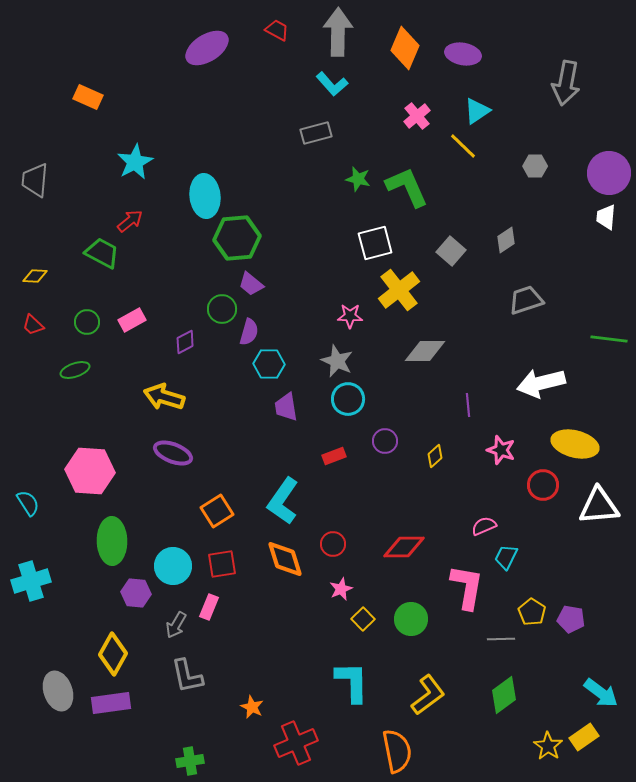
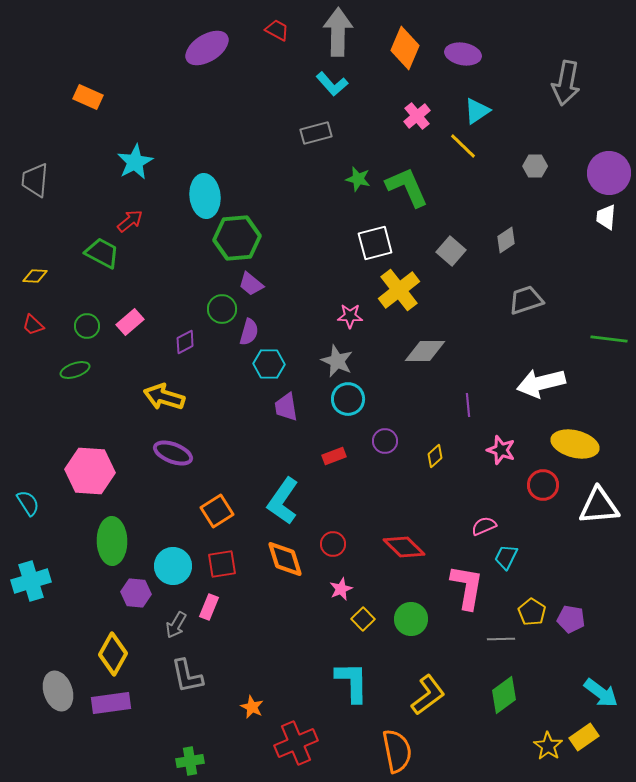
pink rectangle at (132, 320): moved 2 px left, 2 px down; rotated 12 degrees counterclockwise
green circle at (87, 322): moved 4 px down
red diamond at (404, 547): rotated 45 degrees clockwise
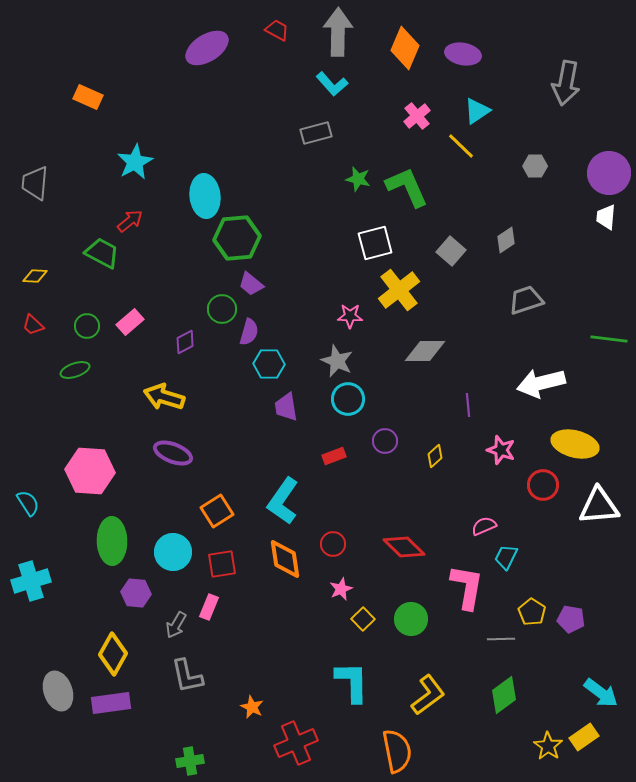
yellow line at (463, 146): moved 2 px left
gray trapezoid at (35, 180): moved 3 px down
orange diamond at (285, 559): rotated 9 degrees clockwise
cyan circle at (173, 566): moved 14 px up
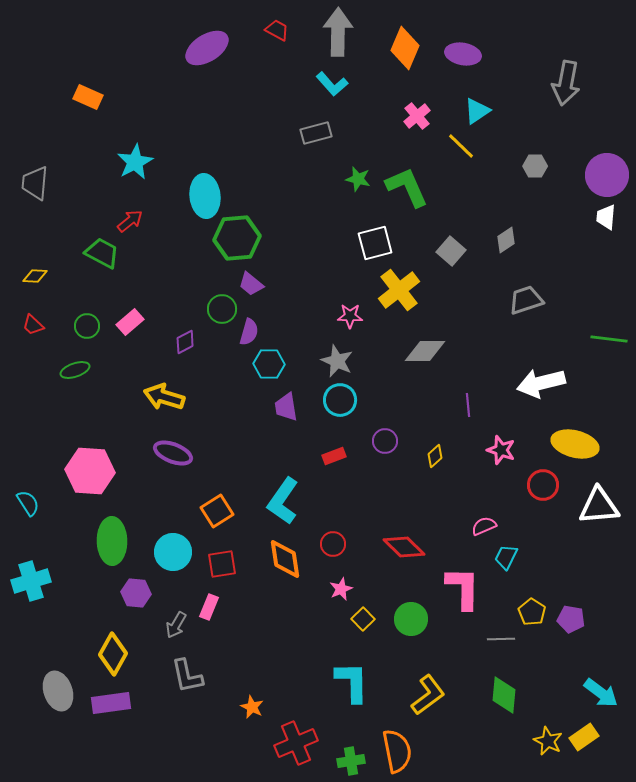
purple circle at (609, 173): moved 2 px left, 2 px down
cyan circle at (348, 399): moved 8 px left, 1 px down
pink L-shape at (467, 587): moved 4 px left, 1 px down; rotated 9 degrees counterclockwise
green diamond at (504, 695): rotated 48 degrees counterclockwise
yellow star at (548, 746): moved 5 px up; rotated 8 degrees counterclockwise
green cross at (190, 761): moved 161 px right
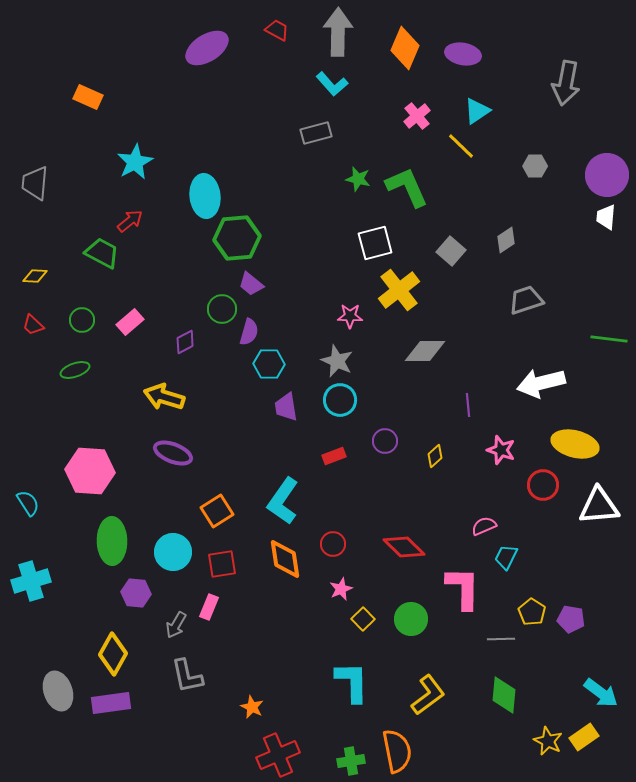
green circle at (87, 326): moved 5 px left, 6 px up
red cross at (296, 743): moved 18 px left, 12 px down
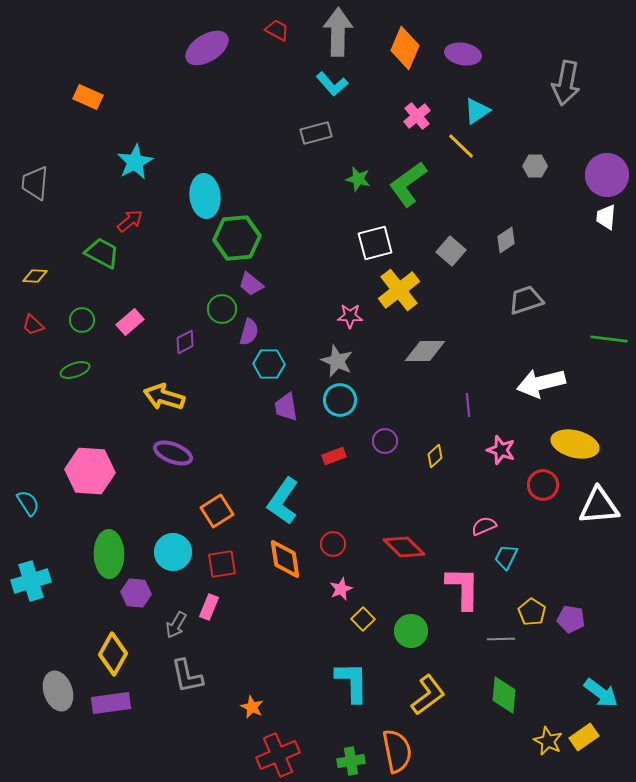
green L-shape at (407, 187): moved 1 px right, 3 px up; rotated 102 degrees counterclockwise
green ellipse at (112, 541): moved 3 px left, 13 px down
green circle at (411, 619): moved 12 px down
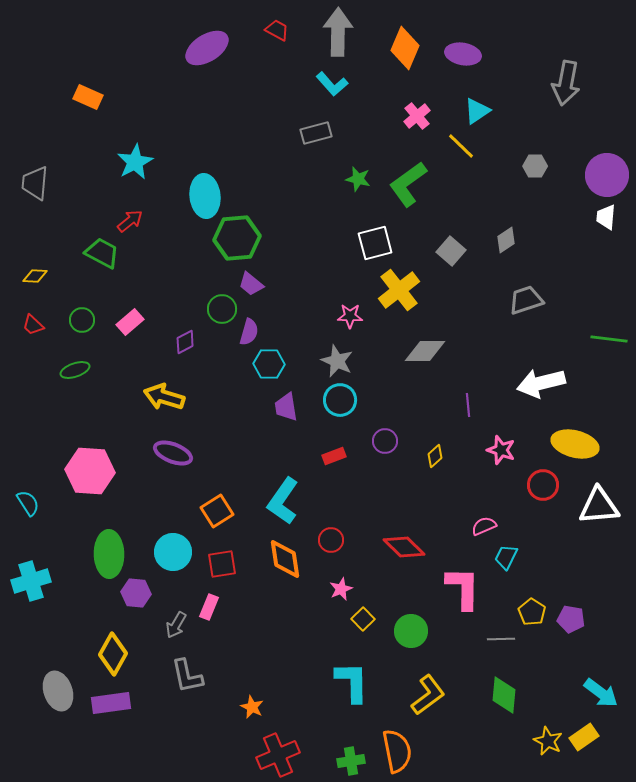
red circle at (333, 544): moved 2 px left, 4 px up
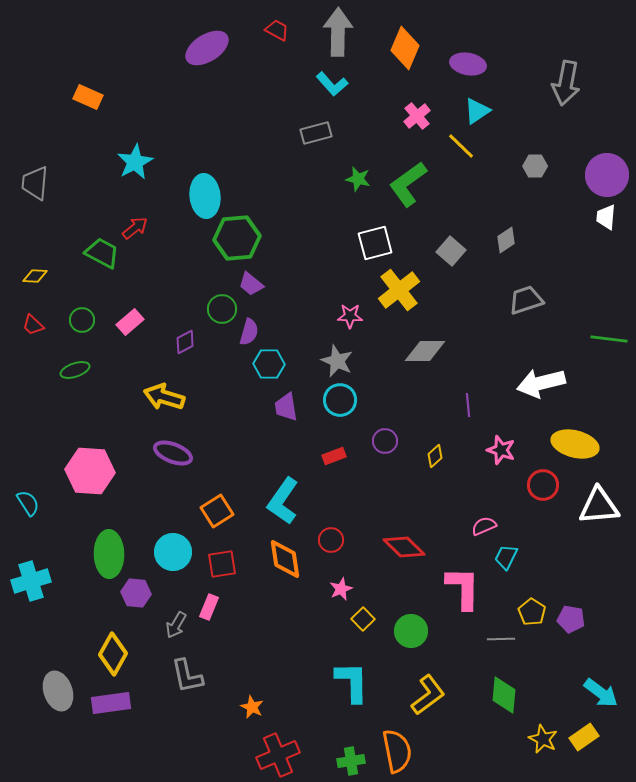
purple ellipse at (463, 54): moved 5 px right, 10 px down
red arrow at (130, 221): moved 5 px right, 7 px down
yellow star at (548, 741): moved 5 px left, 2 px up
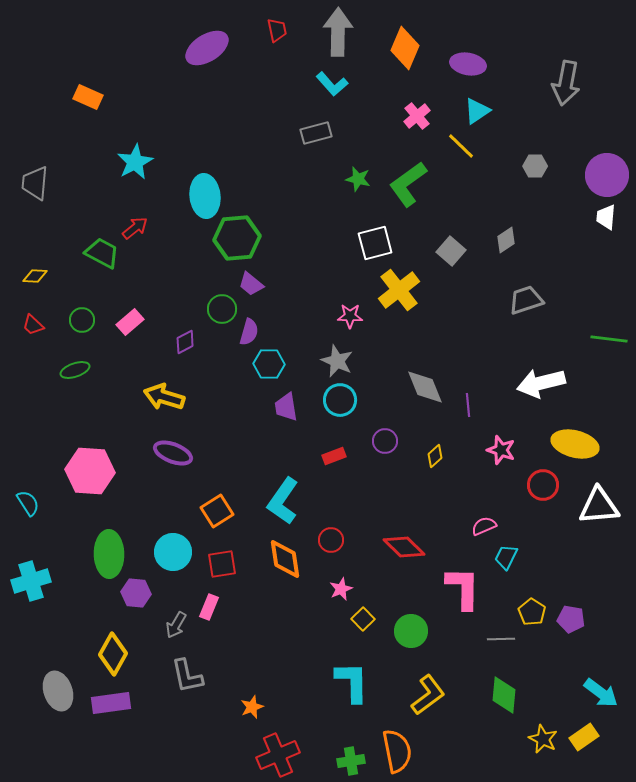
red trapezoid at (277, 30): rotated 50 degrees clockwise
gray diamond at (425, 351): moved 36 px down; rotated 69 degrees clockwise
orange star at (252, 707): rotated 25 degrees clockwise
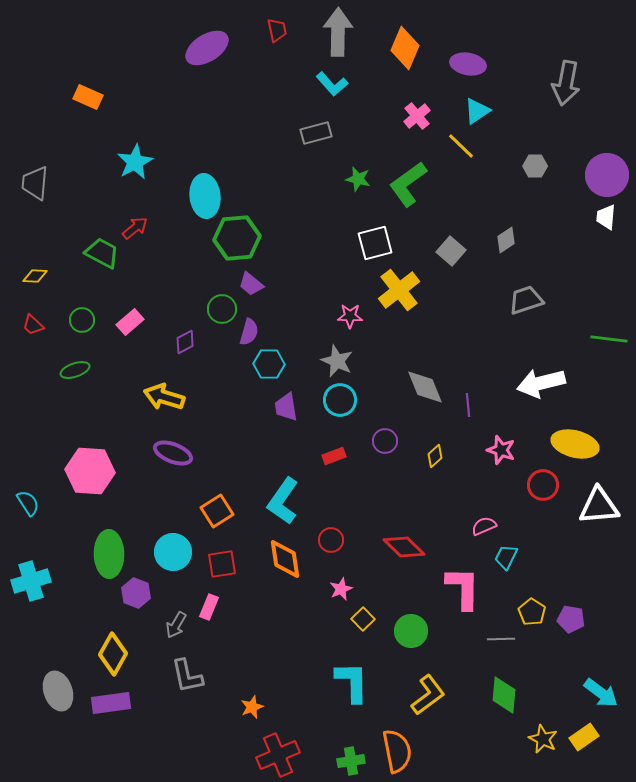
purple hexagon at (136, 593): rotated 16 degrees clockwise
